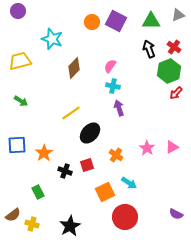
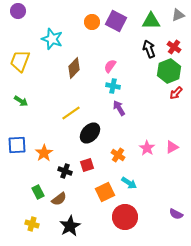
yellow trapezoid: rotated 55 degrees counterclockwise
purple arrow: rotated 14 degrees counterclockwise
orange cross: moved 2 px right
brown semicircle: moved 46 px right, 16 px up
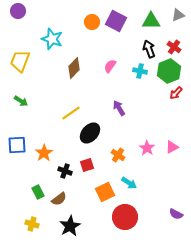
cyan cross: moved 27 px right, 15 px up
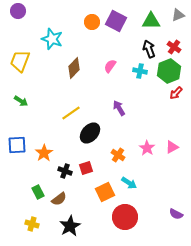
red square: moved 1 px left, 3 px down
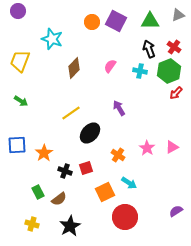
green triangle: moved 1 px left
purple semicircle: moved 3 px up; rotated 120 degrees clockwise
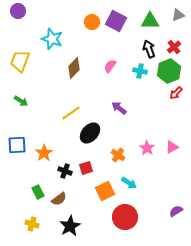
red cross: rotated 16 degrees clockwise
purple arrow: rotated 21 degrees counterclockwise
orange square: moved 1 px up
